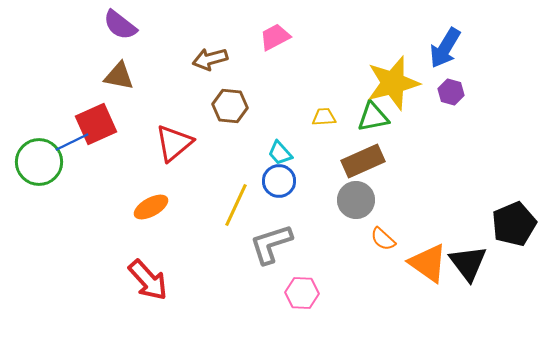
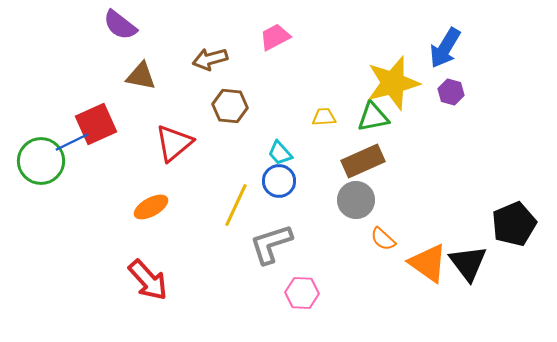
brown triangle: moved 22 px right
green circle: moved 2 px right, 1 px up
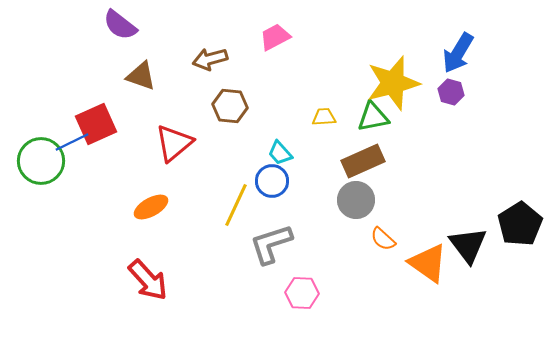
blue arrow: moved 13 px right, 5 px down
brown triangle: rotated 8 degrees clockwise
blue circle: moved 7 px left
black pentagon: moved 6 px right; rotated 9 degrees counterclockwise
black triangle: moved 18 px up
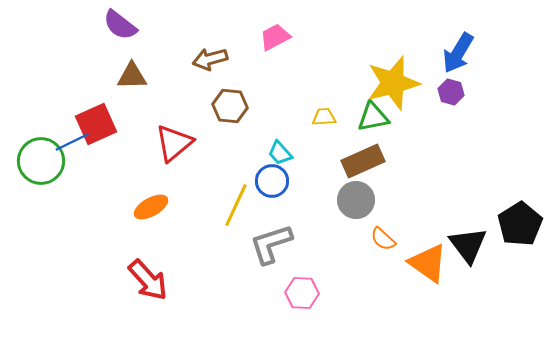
brown triangle: moved 9 px left; rotated 20 degrees counterclockwise
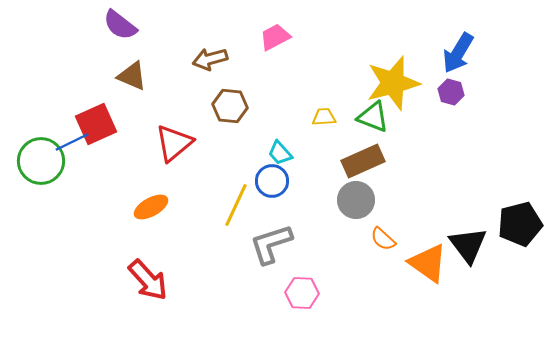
brown triangle: rotated 24 degrees clockwise
green triangle: rotated 32 degrees clockwise
black pentagon: rotated 18 degrees clockwise
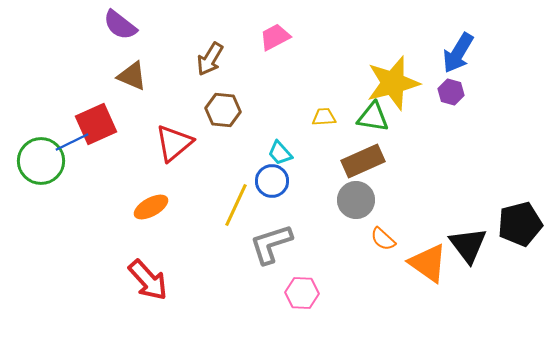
brown arrow: rotated 44 degrees counterclockwise
brown hexagon: moved 7 px left, 4 px down
green triangle: rotated 12 degrees counterclockwise
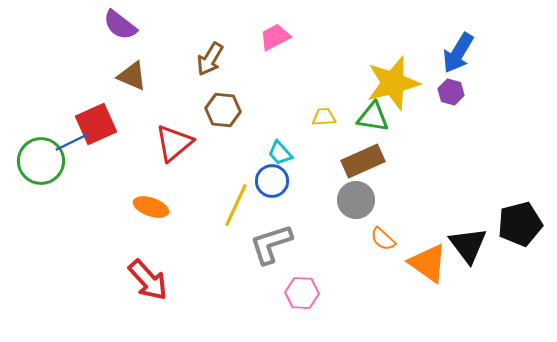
orange ellipse: rotated 48 degrees clockwise
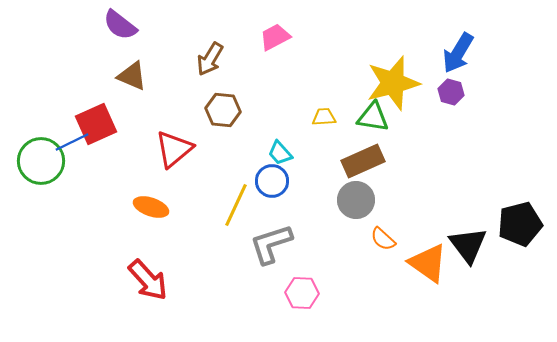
red triangle: moved 6 px down
